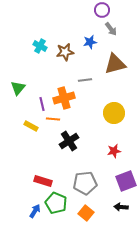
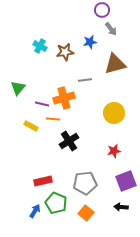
purple line: rotated 64 degrees counterclockwise
red rectangle: rotated 30 degrees counterclockwise
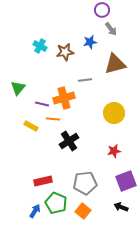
black arrow: rotated 16 degrees clockwise
orange square: moved 3 px left, 2 px up
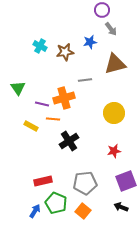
green triangle: rotated 14 degrees counterclockwise
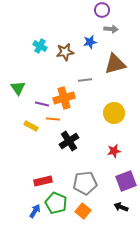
gray arrow: rotated 48 degrees counterclockwise
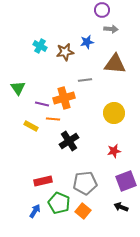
blue star: moved 3 px left
brown triangle: rotated 20 degrees clockwise
green pentagon: moved 3 px right
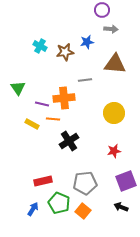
orange cross: rotated 10 degrees clockwise
yellow rectangle: moved 1 px right, 2 px up
blue arrow: moved 2 px left, 2 px up
